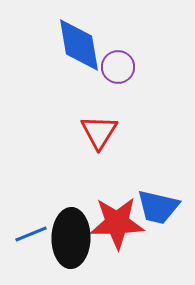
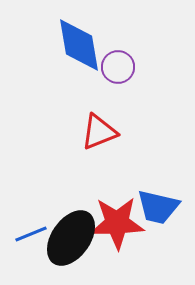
red triangle: rotated 36 degrees clockwise
black ellipse: rotated 34 degrees clockwise
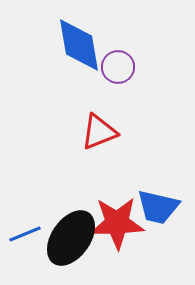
blue line: moved 6 px left
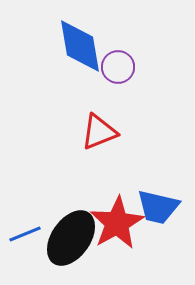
blue diamond: moved 1 px right, 1 px down
red star: rotated 28 degrees counterclockwise
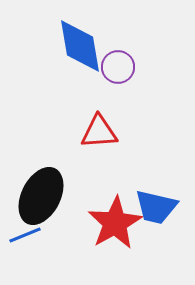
red triangle: rotated 18 degrees clockwise
blue trapezoid: moved 2 px left
red star: moved 2 px left
blue line: moved 1 px down
black ellipse: moved 30 px left, 42 px up; rotated 8 degrees counterclockwise
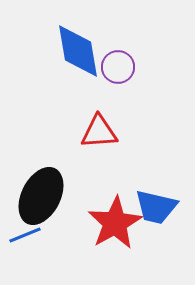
blue diamond: moved 2 px left, 5 px down
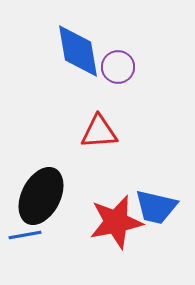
red star: moved 1 px right, 1 px up; rotated 18 degrees clockwise
blue line: rotated 12 degrees clockwise
